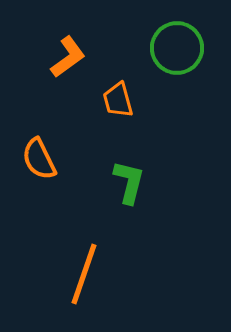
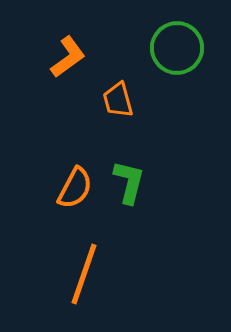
orange semicircle: moved 36 px right, 29 px down; rotated 126 degrees counterclockwise
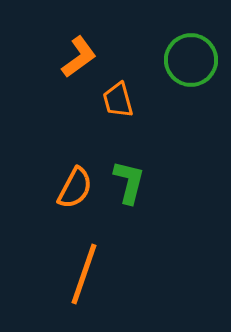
green circle: moved 14 px right, 12 px down
orange L-shape: moved 11 px right
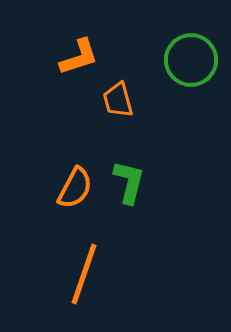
orange L-shape: rotated 18 degrees clockwise
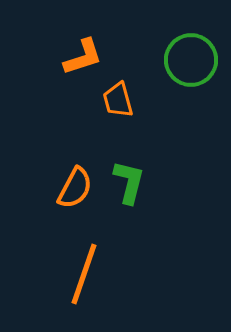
orange L-shape: moved 4 px right
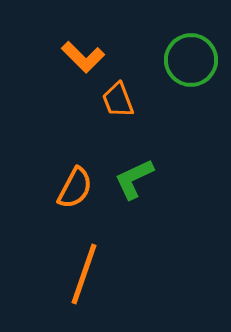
orange L-shape: rotated 63 degrees clockwise
orange trapezoid: rotated 6 degrees counterclockwise
green L-shape: moved 5 px right, 3 px up; rotated 129 degrees counterclockwise
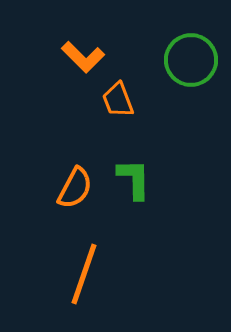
green L-shape: rotated 114 degrees clockwise
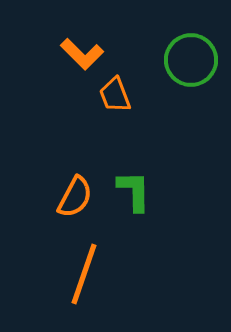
orange L-shape: moved 1 px left, 3 px up
orange trapezoid: moved 3 px left, 5 px up
green L-shape: moved 12 px down
orange semicircle: moved 9 px down
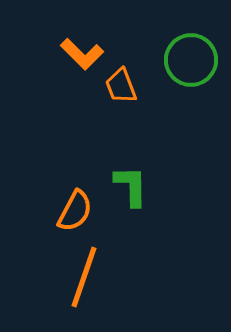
orange trapezoid: moved 6 px right, 9 px up
green L-shape: moved 3 px left, 5 px up
orange semicircle: moved 14 px down
orange line: moved 3 px down
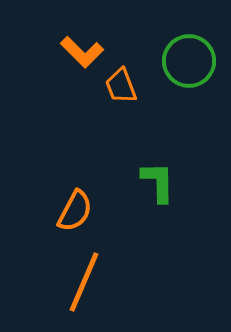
orange L-shape: moved 2 px up
green circle: moved 2 px left, 1 px down
green L-shape: moved 27 px right, 4 px up
orange line: moved 5 px down; rotated 4 degrees clockwise
